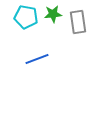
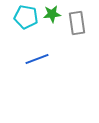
green star: moved 1 px left
gray rectangle: moved 1 px left, 1 px down
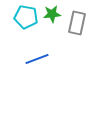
gray rectangle: rotated 20 degrees clockwise
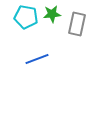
gray rectangle: moved 1 px down
